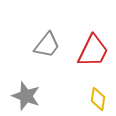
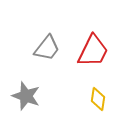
gray trapezoid: moved 3 px down
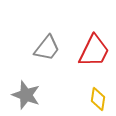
red trapezoid: moved 1 px right
gray star: moved 1 px up
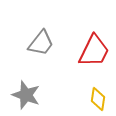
gray trapezoid: moved 6 px left, 5 px up
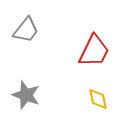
gray trapezoid: moved 15 px left, 13 px up
yellow diamond: rotated 20 degrees counterclockwise
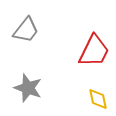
gray star: moved 2 px right, 7 px up
